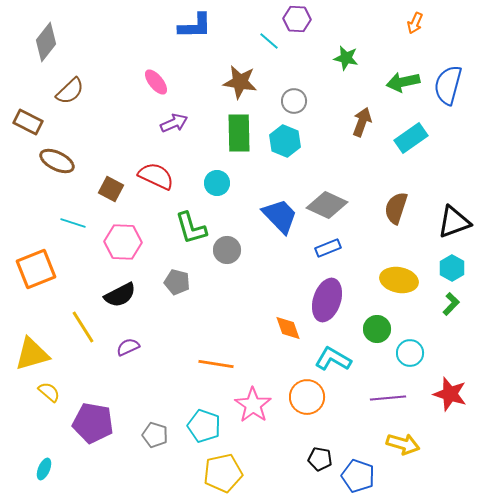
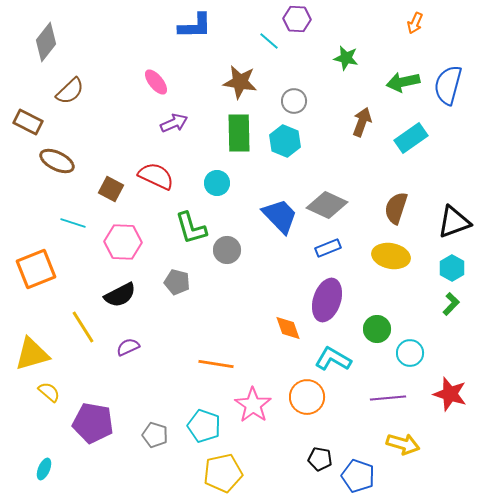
yellow ellipse at (399, 280): moved 8 px left, 24 px up
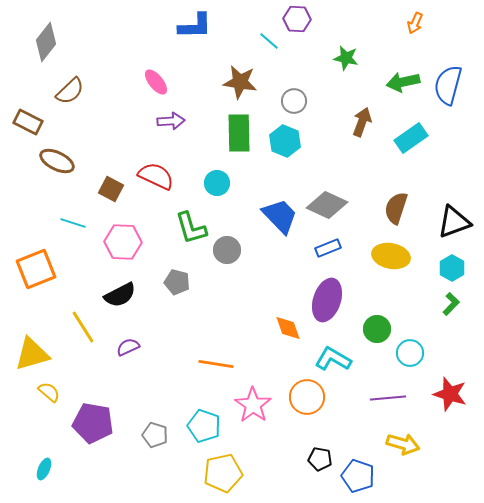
purple arrow at (174, 123): moved 3 px left, 2 px up; rotated 20 degrees clockwise
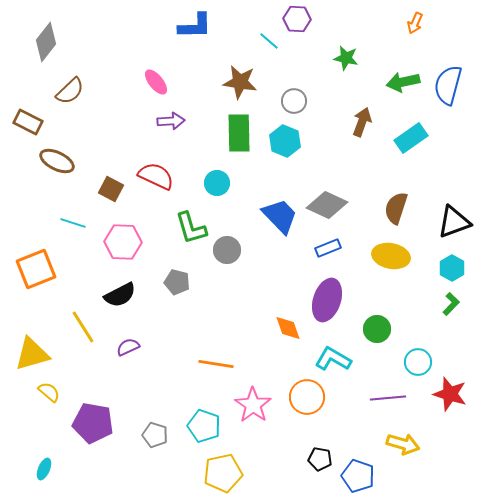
cyan circle at (410, 353): moved 8 px right, 9 px down
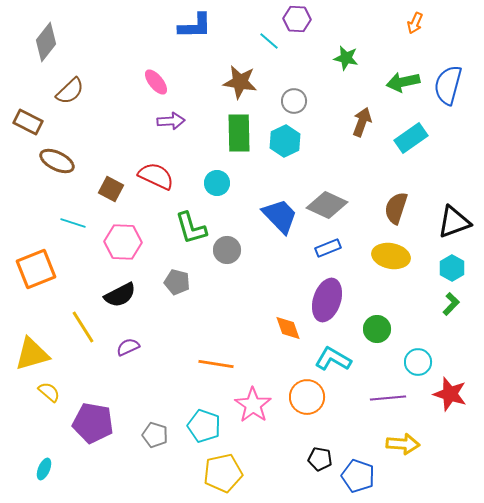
cyan hexagon at (285, 141): rotated 12 degrees clockwise
yellow arrow at (403, 444): rotated 12 degrees counterclockwise
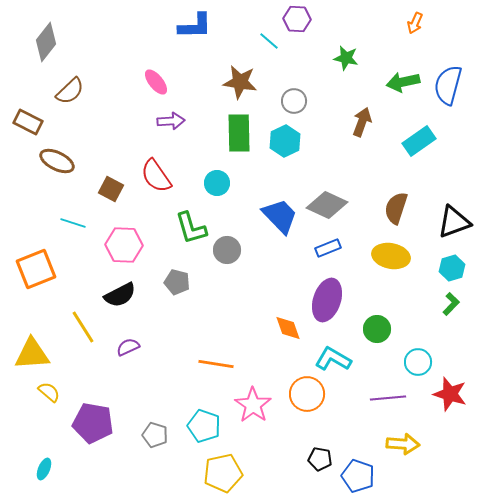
cyan rectangle at (411, 138): moved 8 px right, 3 px down
red semicircle at (156, 176): rotated 150 degrees counterclockwise
pink hexagon at (123, 242): moved 1 px right, 3 px down
cyan hexagon at (452, 268): rotated 15 degrees clockwise
yellow triangle at (32, 354): rotated 12 degrees clockwise
orange circle at (307, 397): moved 3 px up
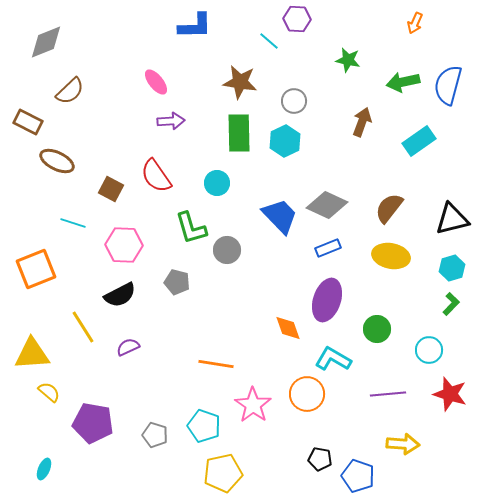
gray diamond at (46, 42): rotated 30 degrees clockwise
green star at (346, 58): moved 2 px right, 2 px down
brown semicircle at (396, 208): moved 7 px left; rotated 20 degrees clockwise
black triangle at (454, 222): moved 2 px left, 3 px up; rotated 6 degrees clockwise
cyan circle at (418, 362): moved 11 px right, 12 px up
purple line at (388, 398): moved 4 px up
